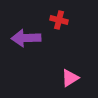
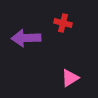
red cross: moved 4 px right, 3 px down
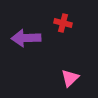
pink triangle: rotated 12 degrees counterclockwise
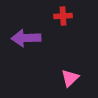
red cross: moved 7 px up; rotated 18 degrees counterclockwise
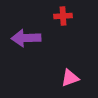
pink triangle: rotated 24 degrees clockwise
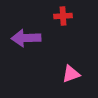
pink triangle: moved 1 px right, 4 px up
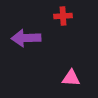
pink triangle: moved 4 px down; rotated 24 degrees clockwise
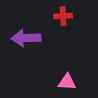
pink triangle: moved 4 px left, 4 px down
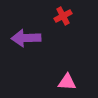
red cross: rotated 24 degrees counterclockwise
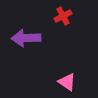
pink triangle: rotated 30 degrees clockwise
